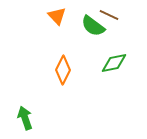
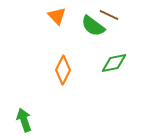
green arrow: moved 1 px left, 2 px down
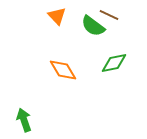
orange diamond: rotated 56 degrees counterclockwise
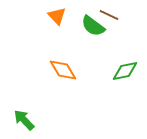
green diamond: moved 11 px right, 8 px down
green arrow: rotated 25 degrees counterclockwise
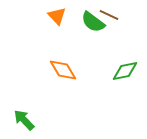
green semicircle: moved 4 px up
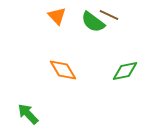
green arrow: moved 4 px right, 6 px up
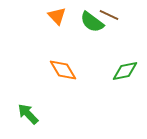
green semicircle: moved 1 px left
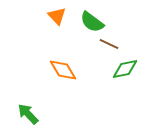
brown line: moved 29 px down
green diamond: moved 2 px up
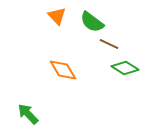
green diamond: moved 1 px up; rotated 44 degrees clockwise
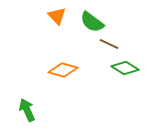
orange diamond: rotated 44 degrees counterclockwise
green arrow: moved 1 px left, 4 px up; rotated 20 degrees clockwise
